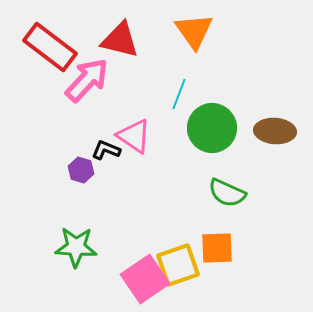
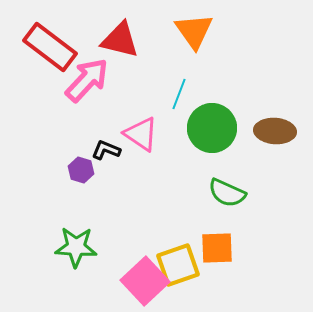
pink triangle: moved 7 px right, 2 px up
pink square: moved 2 px down; rotated 9 degrees counterclockwise
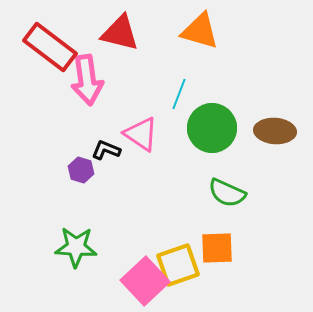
orange triangle: moved 6 px right; rotated 39 degrees counterclockwise
red triangle: moved 7 px up
pink arrow: rotated 129 degrees clockwise
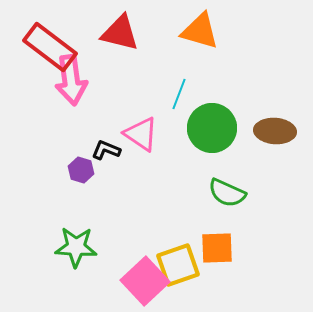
pink arrow: moved 16 px left
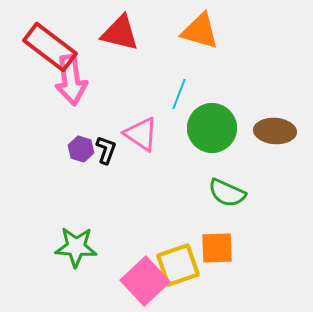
black L-shape: rotated 88 degrees clockwise
purple hexagon: moved 21 px up
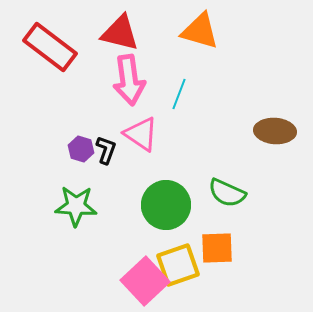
pink arrow: moved 58 px right
green circle: moved 46 px left, 77 px down
green star: moved 41 px up
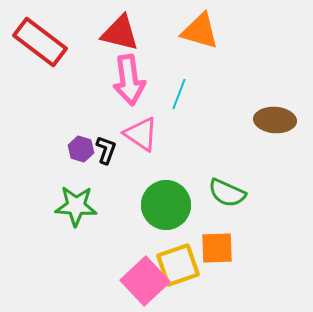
red rectangle: moved 10 px left, 5 px up
brown ellipse: moved 11 px up
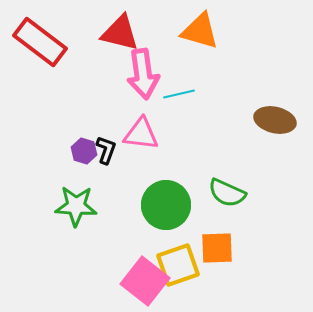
pink arrow: moved 14 px right, 6 px up
cyan line: rotated 56 degrees clockwise
brown ellipse: rotated 9 degrees clockwise
pink triangle: rotated 27 degrees counterclockwise
purple hexagon: moved 3 px right, 2 px down
pink square: rotated 9 degrees counterclockwise
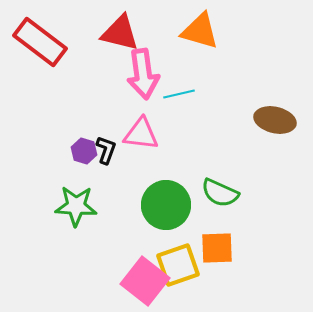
green semicircle: moved 7 px left
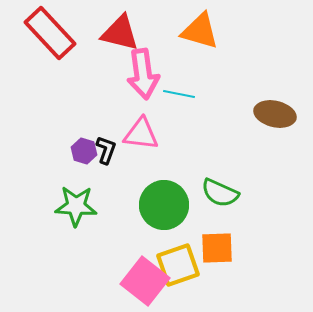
red rectangle: moved 10 px right, 9 px up; rotated 10 degrees clockwise
cyan line: rotated 24 degrees clockwise
brown ellipse: moved 6 px up
green circle: moved 2 px left
